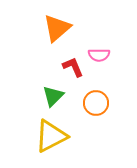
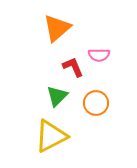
green triangle: moved 4 px right
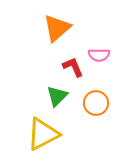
yellow triangle: moved 8 px left, 2 px up
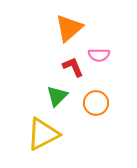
orange triangle: moved 12 px right
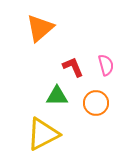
orange triangle: moved 29 px left
pink semicircle: moved 7 px right, 10 px down; rotated 105 degrees counterclockwise
green triangle: rotated 45 degrees clockwise
